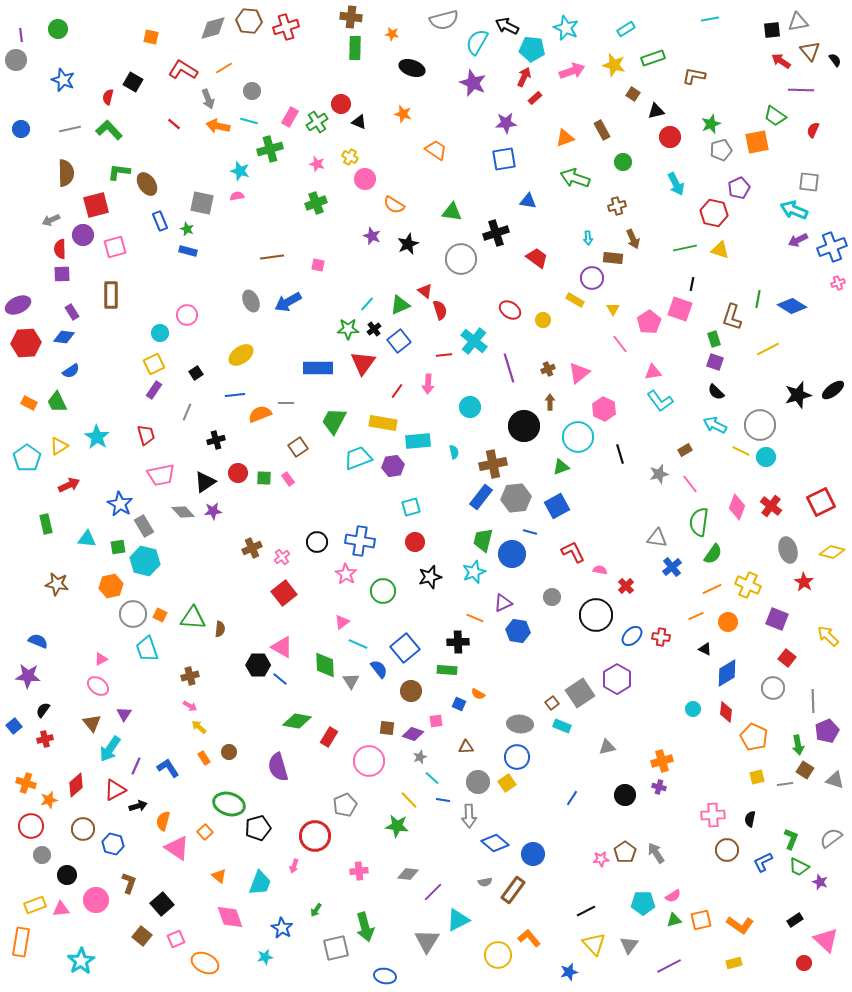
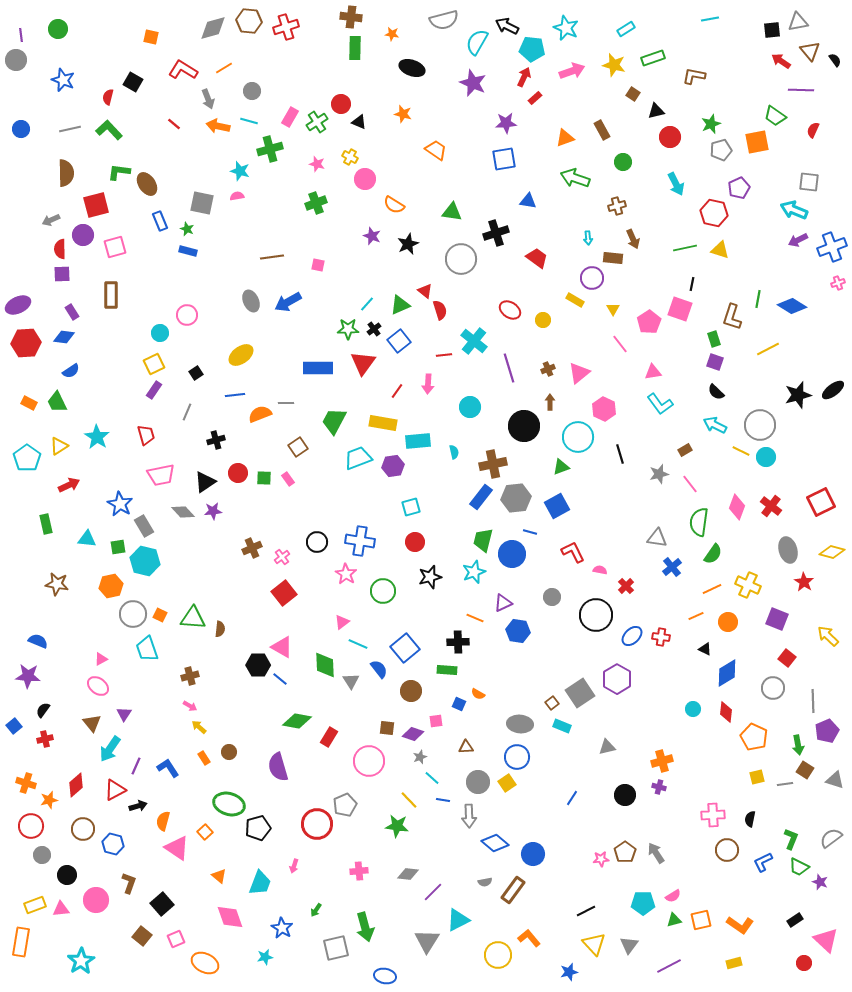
cyan L-shape at (660, 401): moved 3 px down
red circle at (315, 836): moved 2 px right, 12 px up
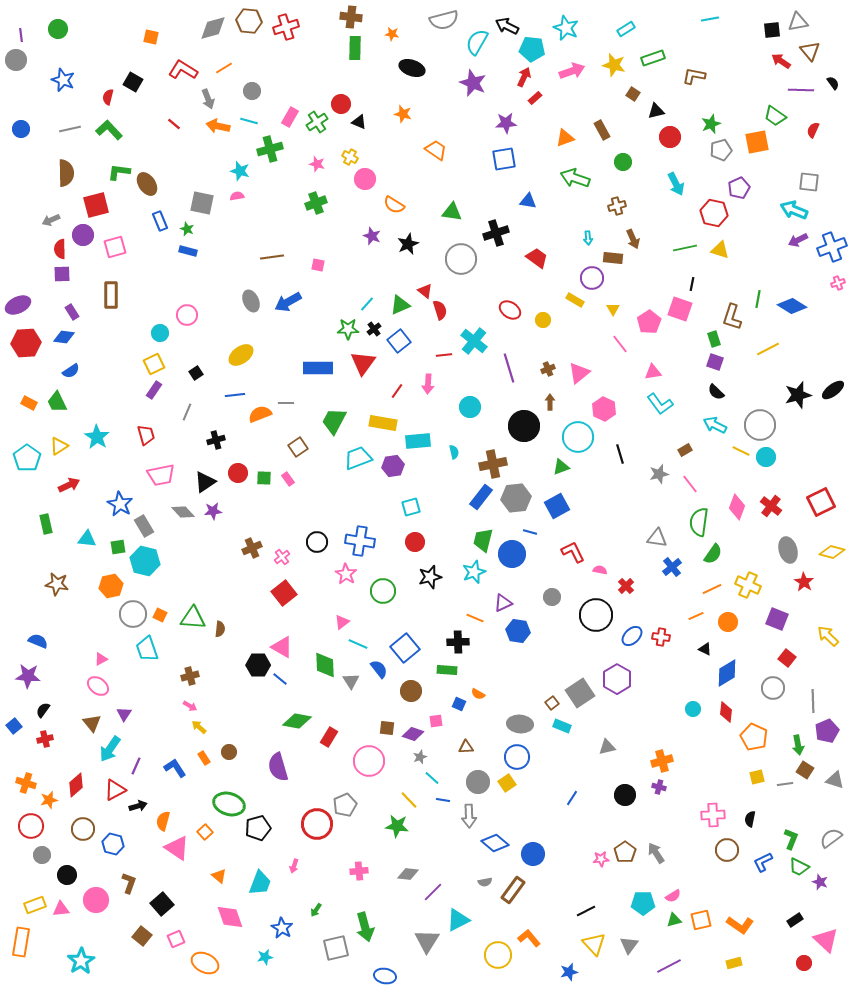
black semicircle at (835, 60): moved 2 px left, 23 px down
blue L-shape at (168, 768): moved 7 px right
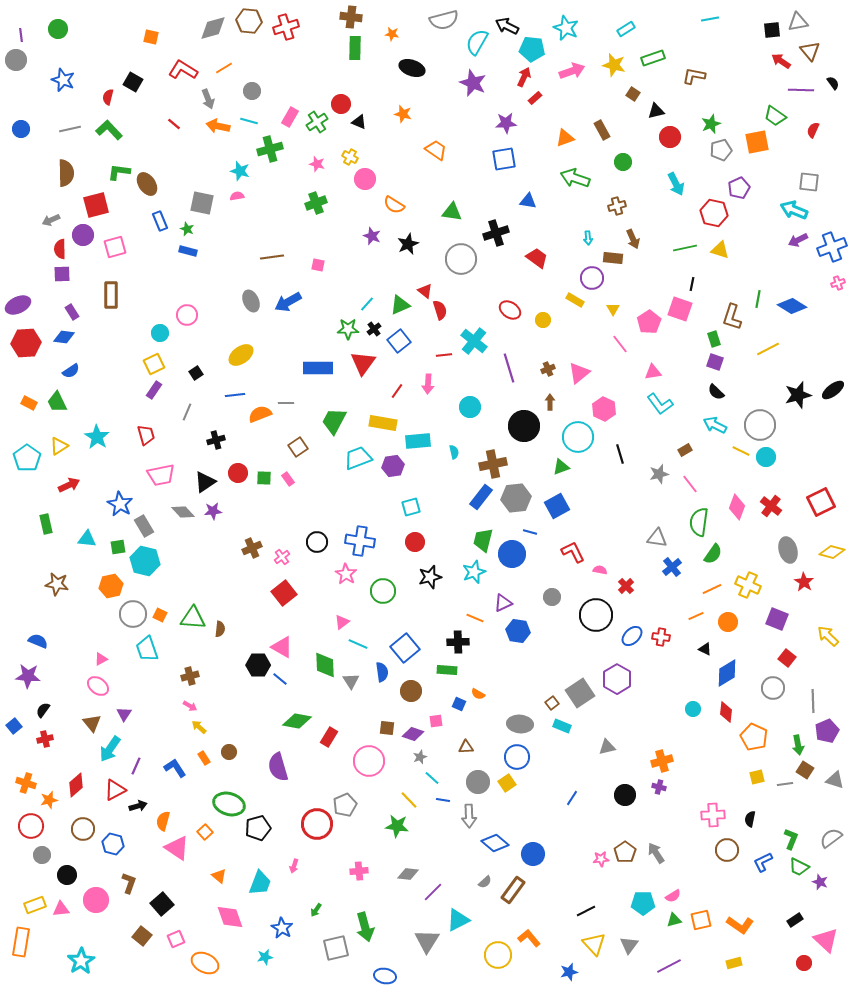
blue semicircle at (379, 669): moved 3 px right, 3 px down; rotated 30 degrees clockwise
gray semicircle at (485, 882): rotated 32 degrees counterclockwise
